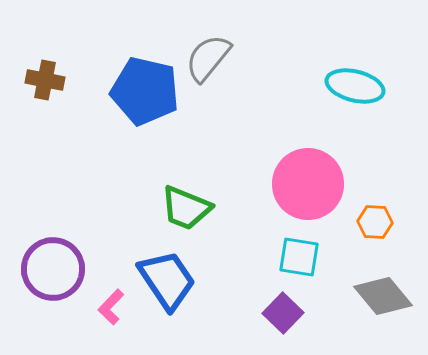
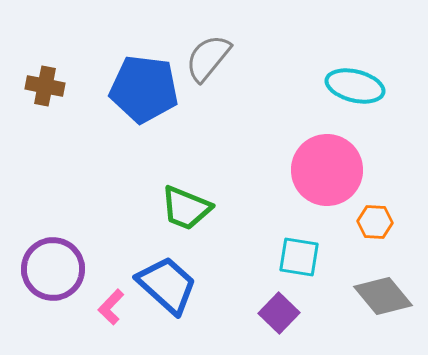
brown cross: moved 6 px down
blue pentagon: moved 1 px left, 2 px up; rotated 6 degrees counterclockwise
pink circle: moved 19 px right, 14 px up
blue trapezoid: moved 5 px down; rotated 14 degrees counterclockwise
purple square: moved 4 px left
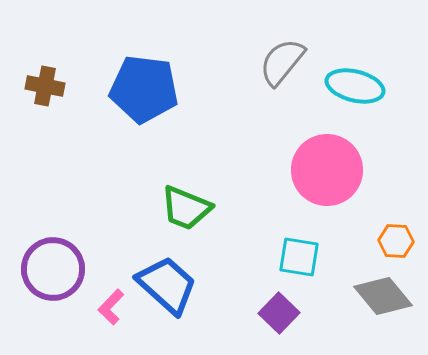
gray semicircle: moved 74 px right, 4 px down
orange hexagon: moved 21 px right, 19 px down
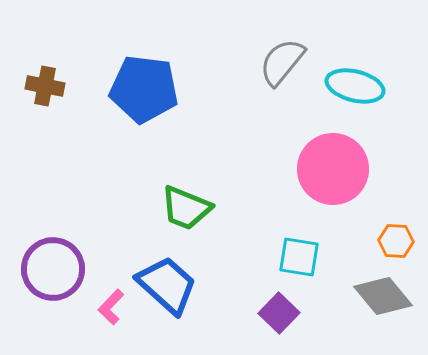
pink circle: moved 6 px right, 1 px up
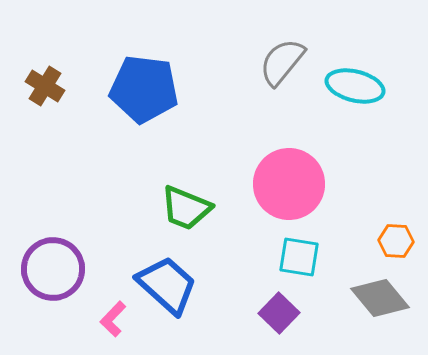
brown cross: rotated 21 degrees clockwise
pink circle: moved 44 px left, 15 px down
gray diamond: moved 3 px left, 2 px down
pink L-shape: moved 2 px right, 12 px down
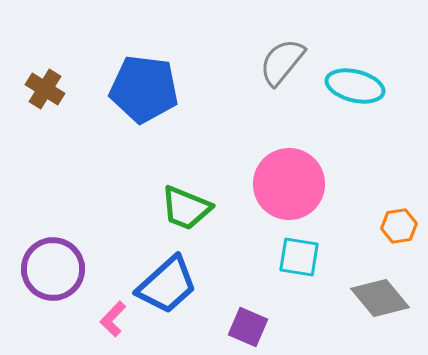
brown cross: moved 3 px down
orange hexagon: moved 3 px right, 15 px up; rotated 12 degrees counterclockwise
blue trapezoid: rotated 96 degrees clockwise
purple square: moved 31 px left, 14 px down; rotated 21 degrees counterclockwise
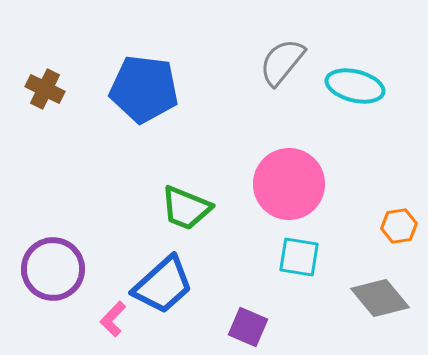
brown cross: rotated 6 degrees counterclockwise
blue trapezoid: moved 4 px left
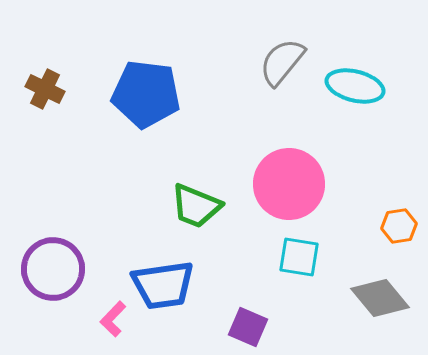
blue pentagon: moved 2 px right, 5 px down
green trapezoid: moved 10 px right, 2 px up
blue trapezoid: rotated 34 degrees clockwise
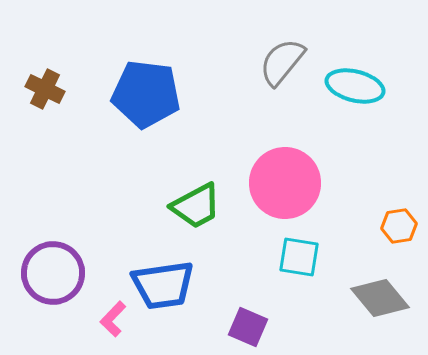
pink circle: moved 4 px left, 1 px up
green trapezoid: rotated 50 degrees counterclockwise
purple circle: moved 4 px down
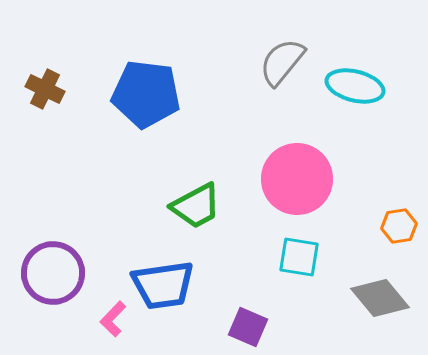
pink circle: moved 12 px right, 4 px up
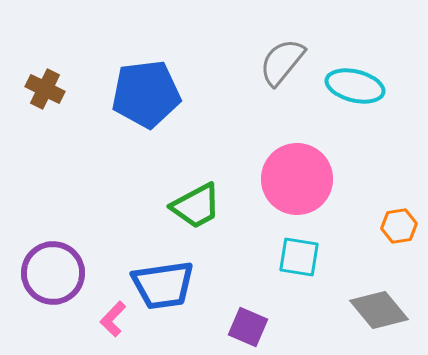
blue pentagon: rotated 14 degrees counterclockwise
gray diamond: moved 1 px left, 12 px down
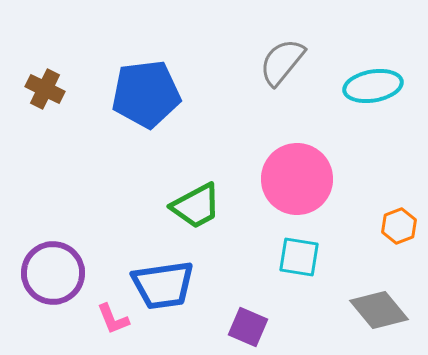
cyan ellipse: moved 18 px right; rotated 24 degrees counterclockwise
orange hexagon: rotated 12 degrees counterclockwise
pink L-shape: rotated 66 degrees counterclockwise
